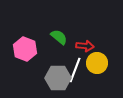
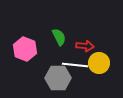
green semicircle: rotated 24 degrees clockwise
yellow circle: moved 2 px right
white line: moved 5 px up; rotated 75 degrees clockwise
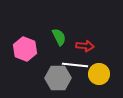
yellow circle: moved 11 px down
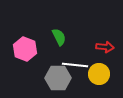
red arrow: moved 20 px right, 1 px down
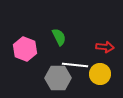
yellow circle: moved 1 px right
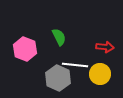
gray hexagon: rotated 25 degrees clockwise
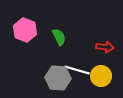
pink hexagon: moved 19 px up
white line: moved 2 px right, 5 px down; rotated 10 degrees clockwise
yellow circle: moved 1 px right, 2 px down
gray hexagon: rotated 20 degrees counterclockwise
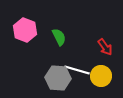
red arrow: rotated 48 degrees clockwise
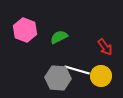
green semicircle: rotated 90 degrees counterclockwise
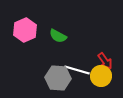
pink hexagon: rotated 15 degrees clockwise
green semicircle: moved 1 px left, 1 px up; rotated 126 degrees counterclockwise
red arrow: moved 14 px down
